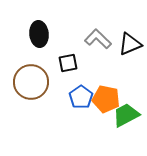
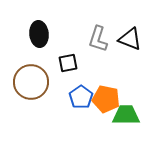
gray L-shape: rotated 116 degrees counterclockwise
black triangle: moved 5 px up; rotated 45 degrees clockwise
green trapezoid: rotated 28 degrees clockwise
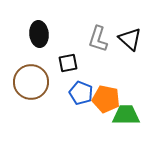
black triangle: rotated 20 degrees clockwise
blue pentagon: moved 4 px up; rotated 15 degrees counterclockwise
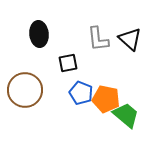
gray L-shape: rotated 24 degrees counterclockwise
brown circle: moved 6 px left, 8 px down
green trapezoid: rotated 40 degrees clockwise
